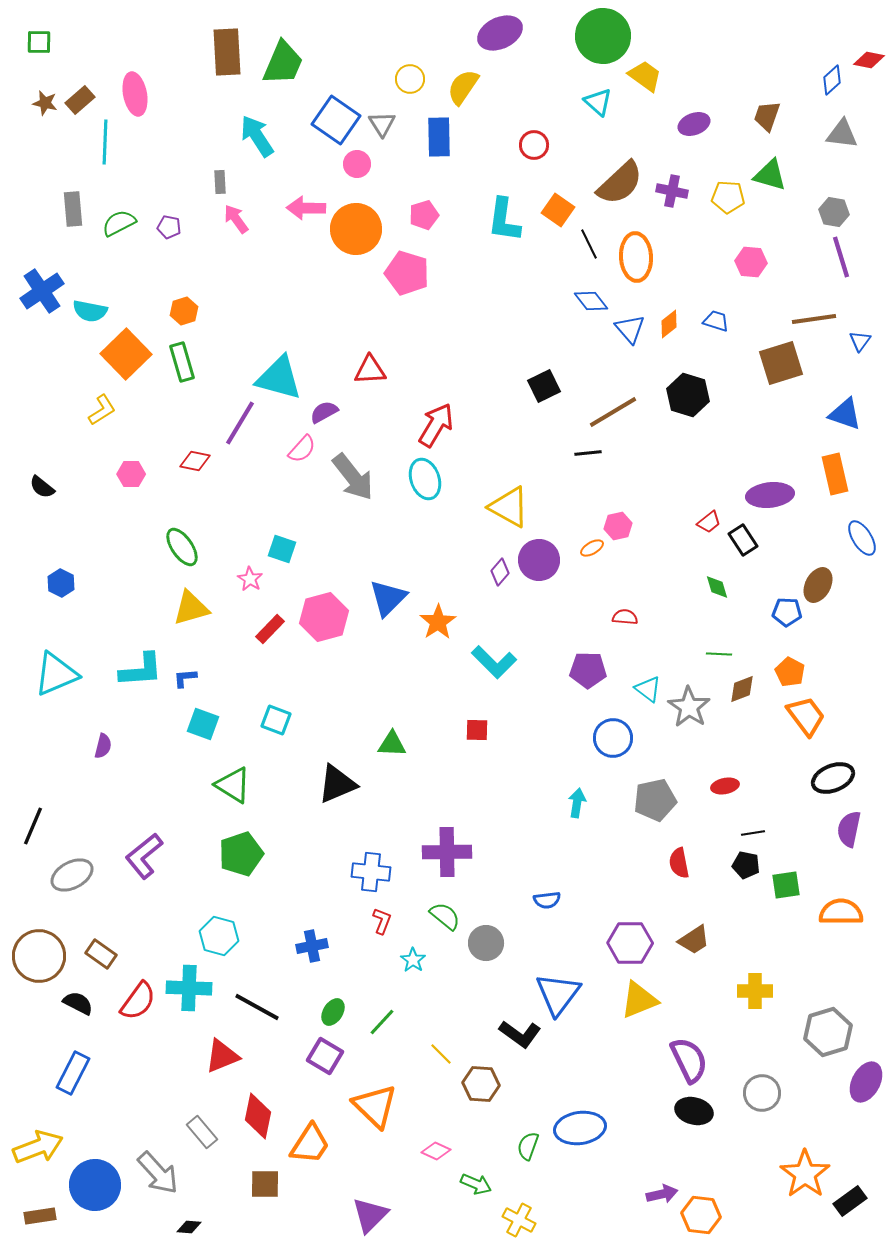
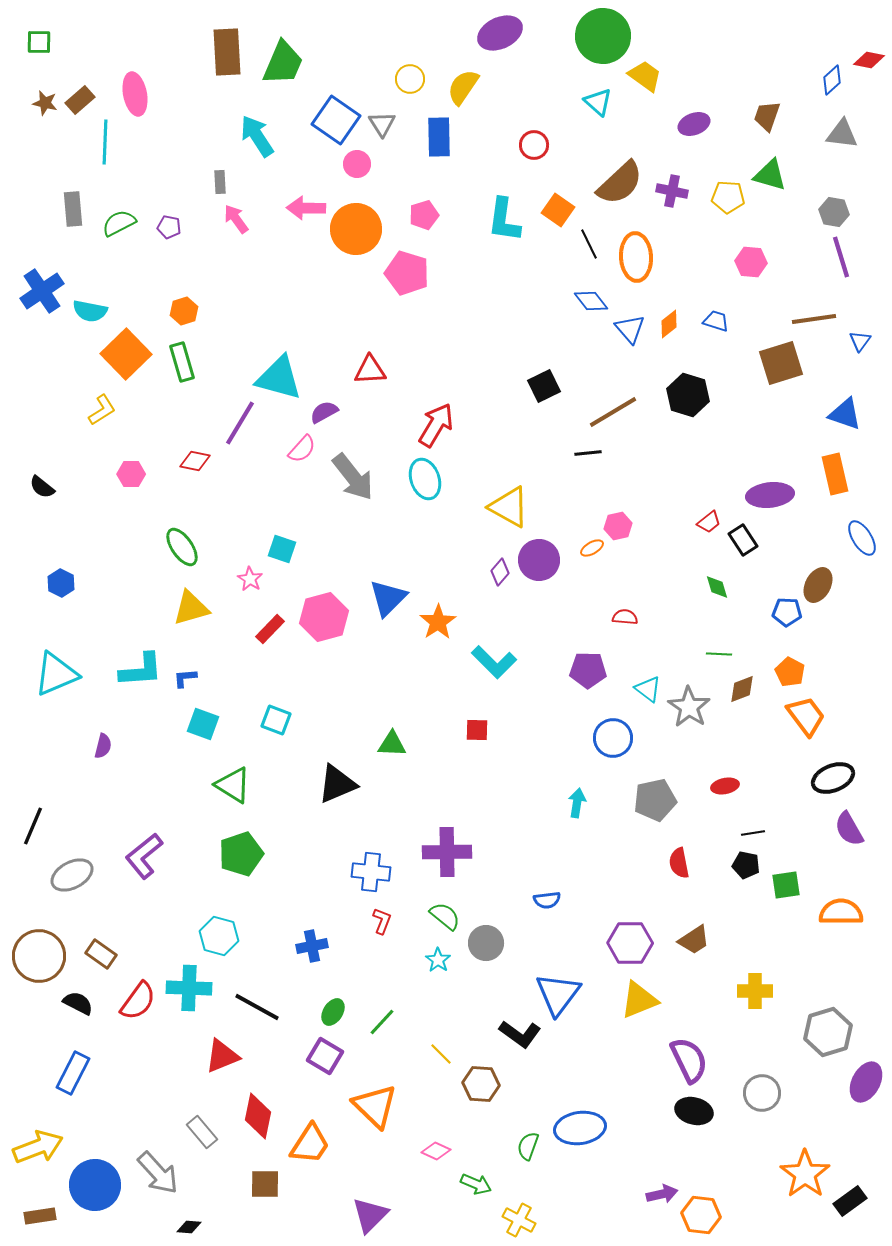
purple semicircle at (849, 829): rotated 42 degrees counterclockwise
cyan star at (413, 960): moved 25 px right
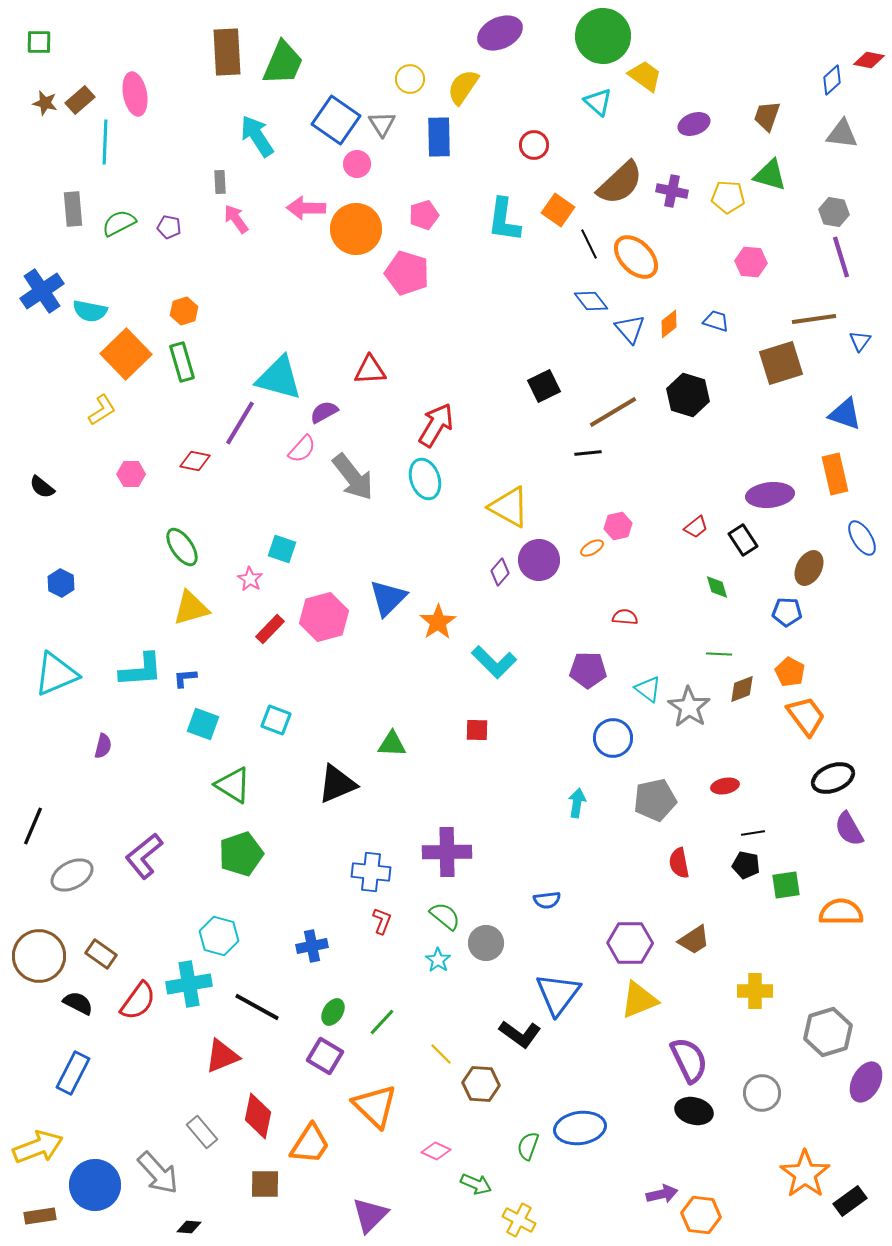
orange ellipse at (636, 257): rotated 42 degrees counterclockwise
red trapezoid at (709, 522): moved 13 px left, 5 px down
brown ellipse at (818, 585): moved 9 px left, 17 px up
cyan cross at (189, 988): moved 4 px up; rotated 12 degrees counterclockwise
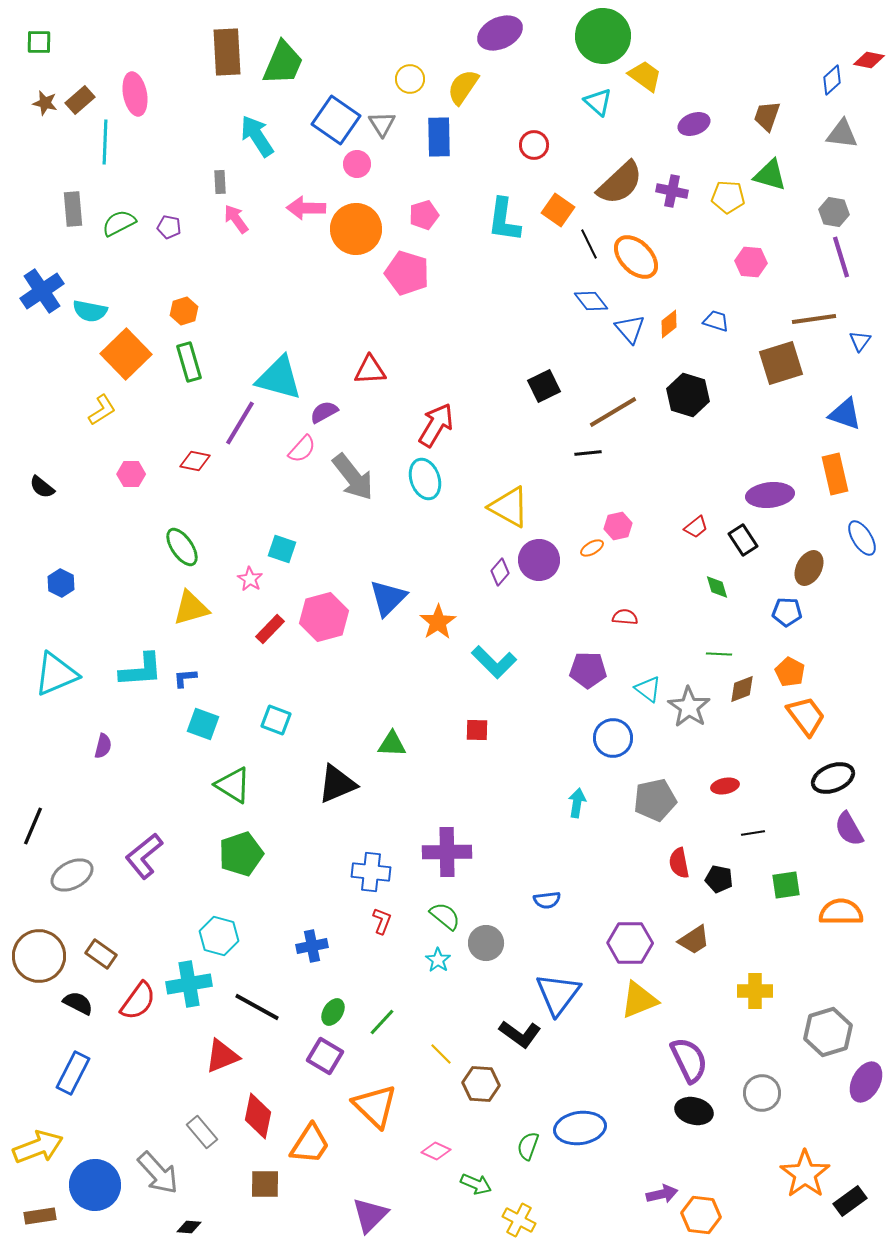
green rectangle at (182, 362): moved 7 px right
black pentagon at (746, 865): moved 27 px left, 14 px down
